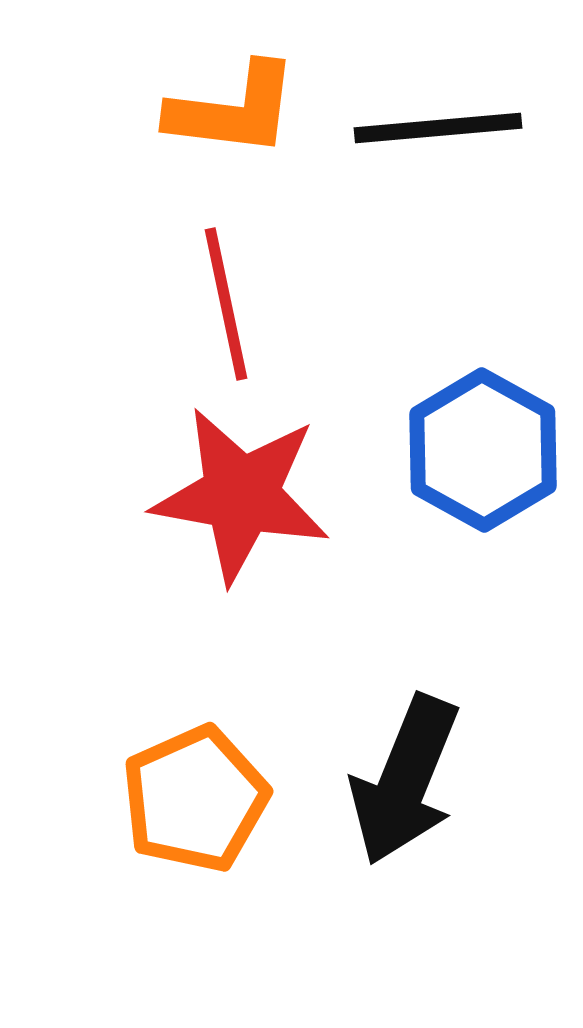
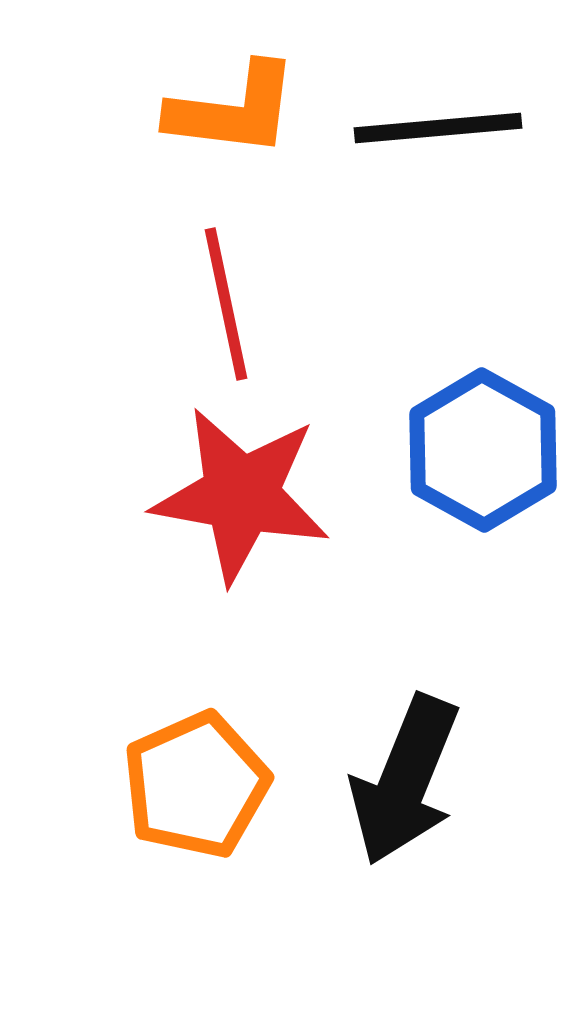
orange pentagon: moved 1 px right, 14 px up
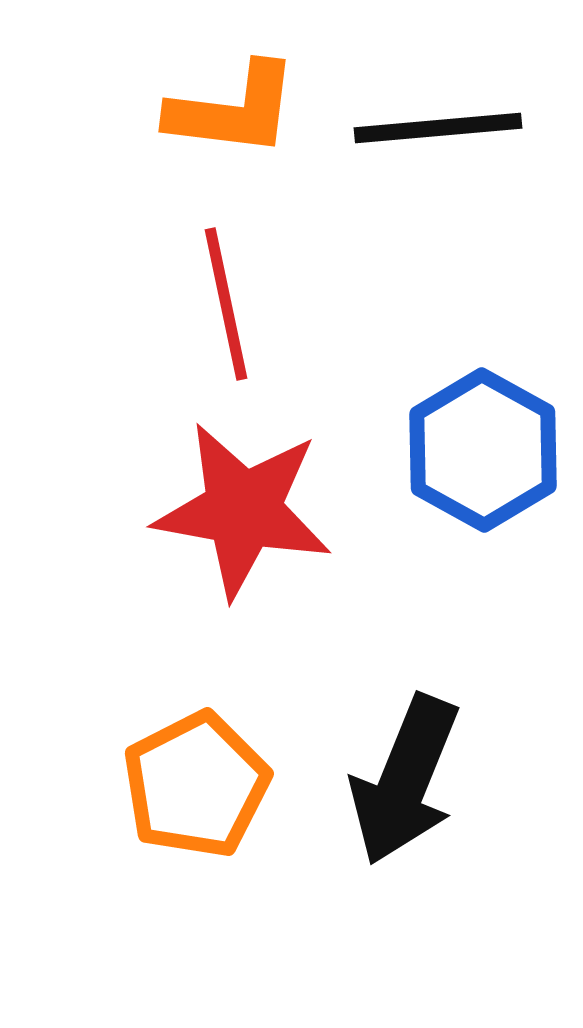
red star: moved 2 px right, 15 px down
orange pentagon: rotated 3 degrees counterclockwise
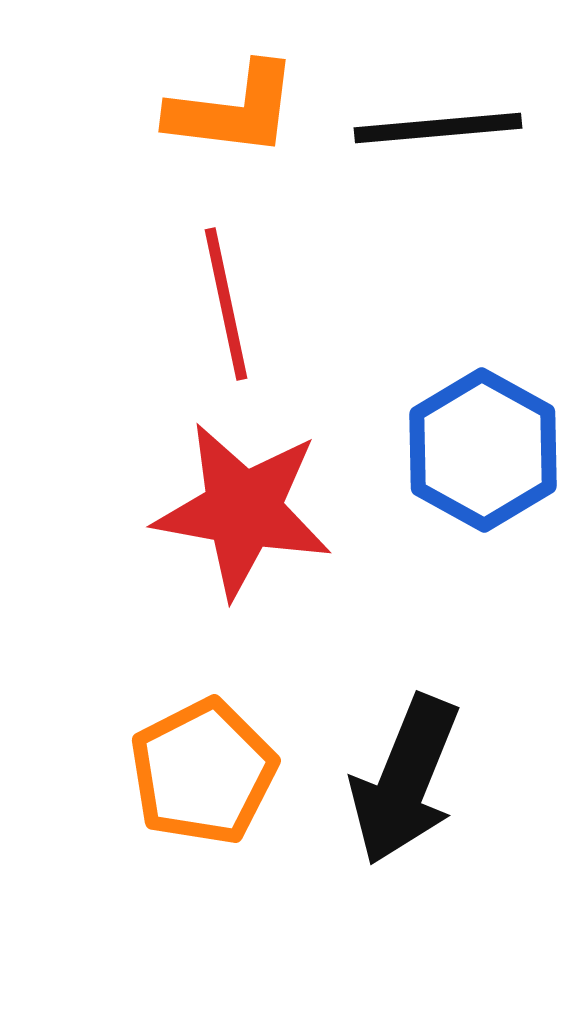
orange pentagon: moved 7 px right, 13 px up
